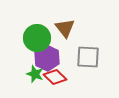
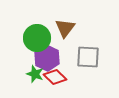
brown triangle: rotated 15 degrees clockwise
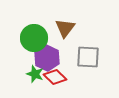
green circle: moved 3 px left
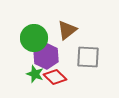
brown triangle: moved 2 px right, 2 px down; rotated 15 degrees clockwise
purple hexagon: moved 1 px left, 2 px up
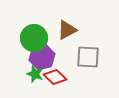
brown triangle: rotated 10 degrees clockwise
purple hexagon: moved 4 px left, 1 px down; rotated 20 degrees clockwise
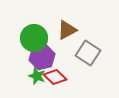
gray square: moved 4 px up; rotated 30 degrees clockwise
green star: moved 2 px right, 2 px down
